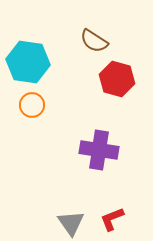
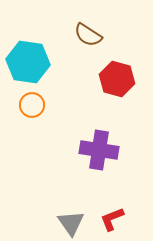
brown semicircle: moved 6 px left, 6 px up
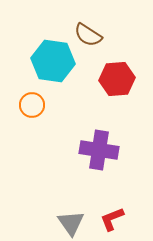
cyan hexagon: moved 25 px right, 1 px up
red hexagon: rotated 20 degrees counterclockwise
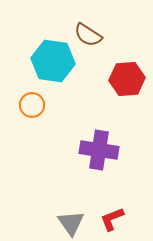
red hexagon: moved 10 px right
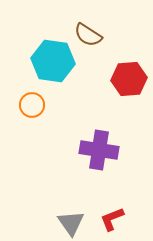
red hexagon: moved 2 px right
